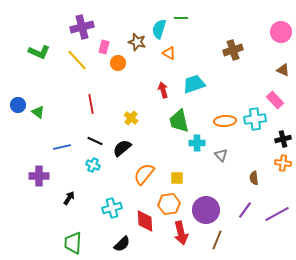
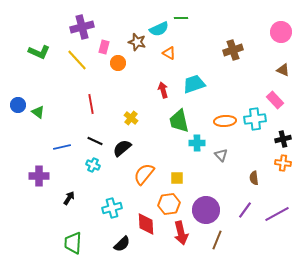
cyan semicircle at (159, 29): rotated 132 degrees counterclockwise
red diamond at (145, 221): moved 1 px right, 3 px down
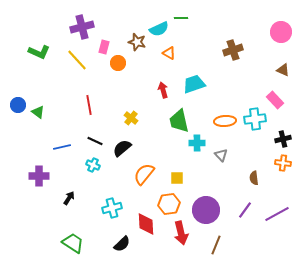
red line at (91, 104): moved 2 px left, 1 px down
brown line at (217, 240): moved 1 px left, 5 px down
green trapezoid at (73, 243): rotated 120 degrees clockwise
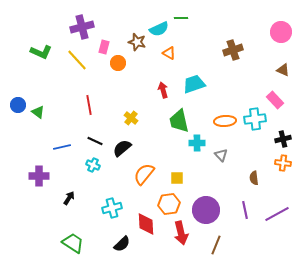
green L-shape at (39, 52): moved 2 px right
purple line at (245, 210): rotated 48 degrees counterclockwise
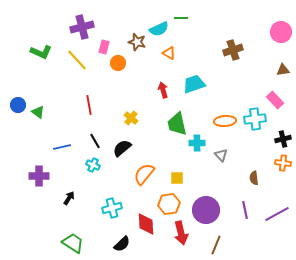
brown triangle at (283, 70): rotated 32 degrees counterclockwise
green trapezoid at (179, 121): moved 2 px left, 3 px down
black line at (95, 141): rotated 35 degrees clockwise
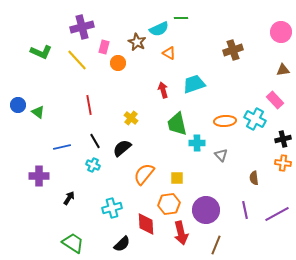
brown star at (137, 42): rotated 12 degrees clockwise
cyan cross at (255, 119): rotated 35 degrees clockwise
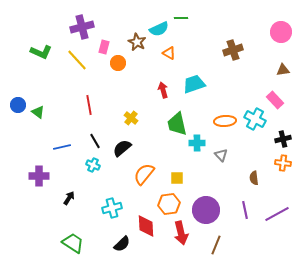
red diamond at (146, 224): moved 2 px down
